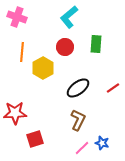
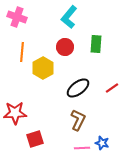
cyan L-shape: rotated 10 degrees counterclockwise
red line: moved 1 px left
pink line: rotated 42 degrees clockwise
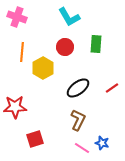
cyan L-shape: rotated 70 degrees counterclockwise
red star: moved 6 px up
pink line: rotated 35 degrees clockwise
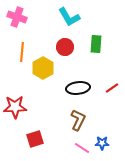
black ellipse: rotated 30 degrees clockwise
blue star: rotated 16 degrees counterclockwise
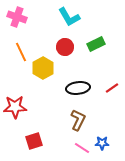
green rectangle: rotated 60 degrees clockwise
orange line: moved 1 px left; rotated 30 degrees counterclockwise
red square: moved 1 px left, 2 px down
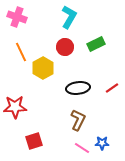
cyan L-shape: rotated 120 degrees counterclockwise
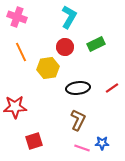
yellow hexagon: moved 5 px right; rotated 20 degrees clockwise
pink line: rotated 14 degrees counterclockwise
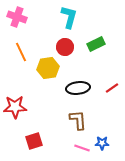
cyan L-shape: rotated 15 degrees counterclockwise
brown L-shape: rotated 30 degrees counterclockwise
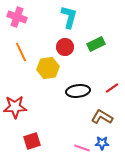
black ellipse: moved 3 px down
brown L-shape: moved 24 px right, 3 px up; rotated 55 degrees counterclockwise
red square: moved 2 px left
